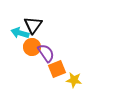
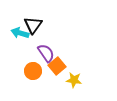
orange circle: moved 1 px right, 24 px down
orange square: moved 3 px up; rotated 18 degrees counterclockwise
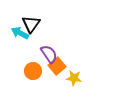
black triangle: moved 2 px left, 1 px up
cyan arrow: rotated 12 degrees clockwise
purple semicircle: moved 3 px right, 1 px down
yellow star: moved 2 px up
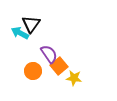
orange square: moved 2 px right
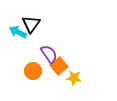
cyan arrow: moved 2 px left, 1 px up
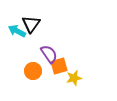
cyan arrow: moved 1 px left, 1 px up
orange square: rotated 24 degrees clockwise
yellow star: rotated 21 degrees counterclockwise
